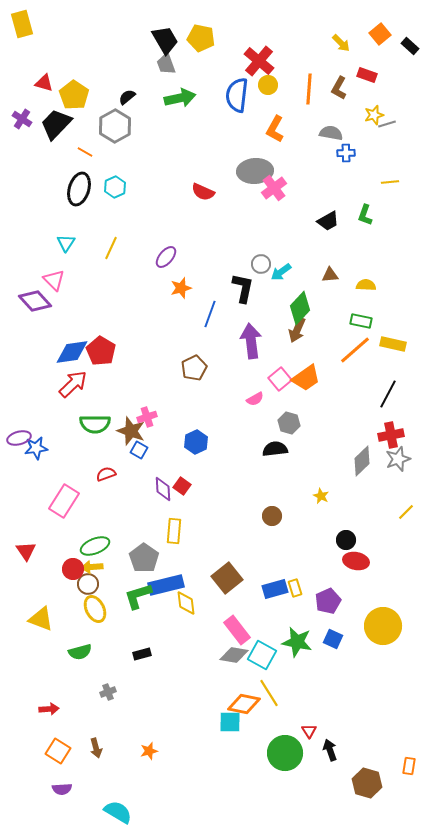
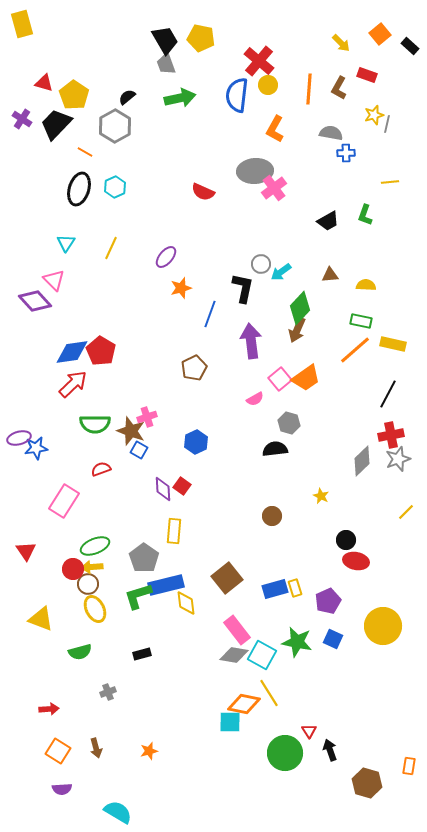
gray line at (387, 124): rotated 60 degrees counterclockwise
red semicircle at (106, 474): moved 5 px left, 5 px up
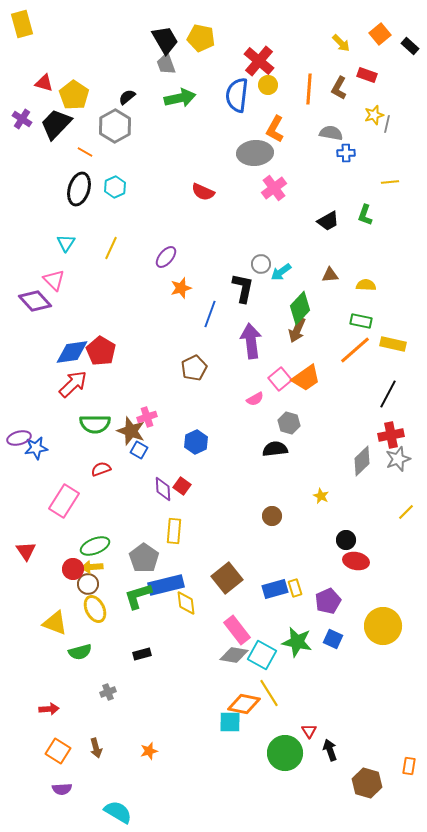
gray ellipse at (255, 171): moved 18 px up
yellow triangle at (41, 619): moved 14 px right, 4 px down
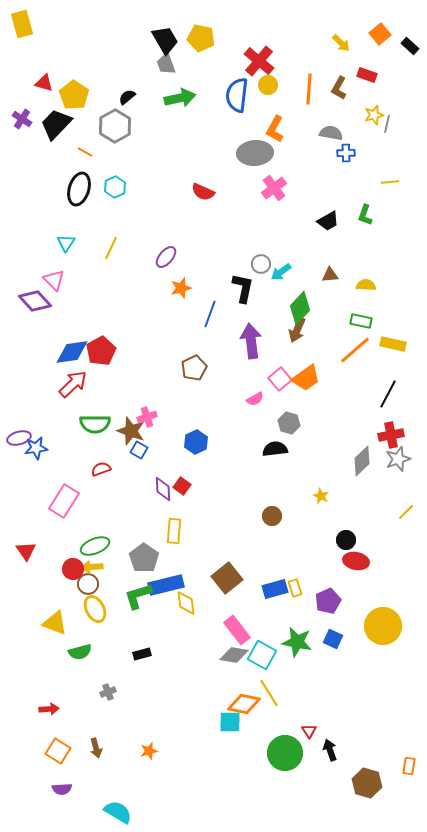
red pentagon at (101, 351): rotated 12 degrees clockwise
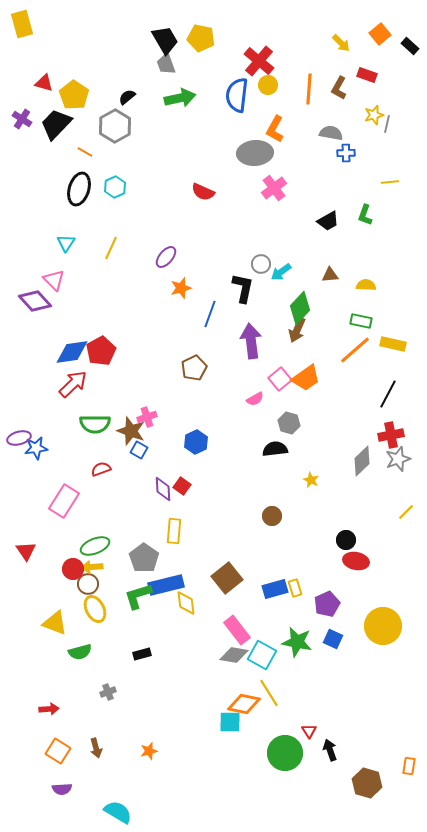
yellow star at (321, 496): moved 10 px left, 16 px up
purple pentagon at (328, 601): moved 1 px left, 3 px down
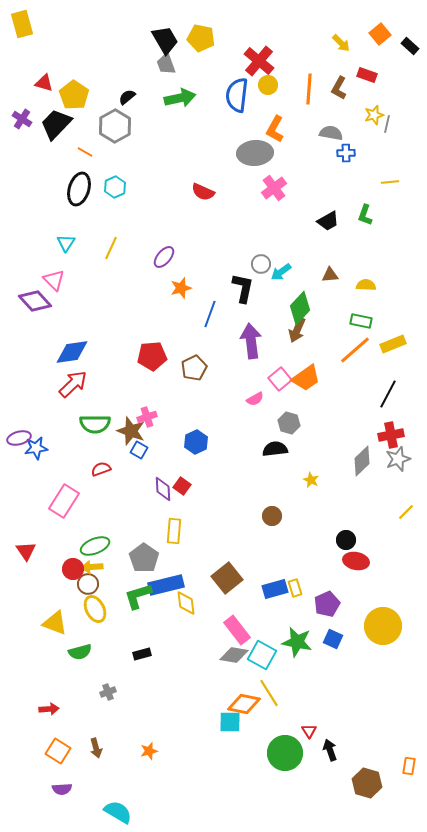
purple ellipse at (166, 257): moved 2 px left
yellow rectangle at (393, 344): rotated 35 degrees counterclockwise
red pentagon at (101, 351): moved 51 px right, 5 px down; rotated 24 degrees clockwise
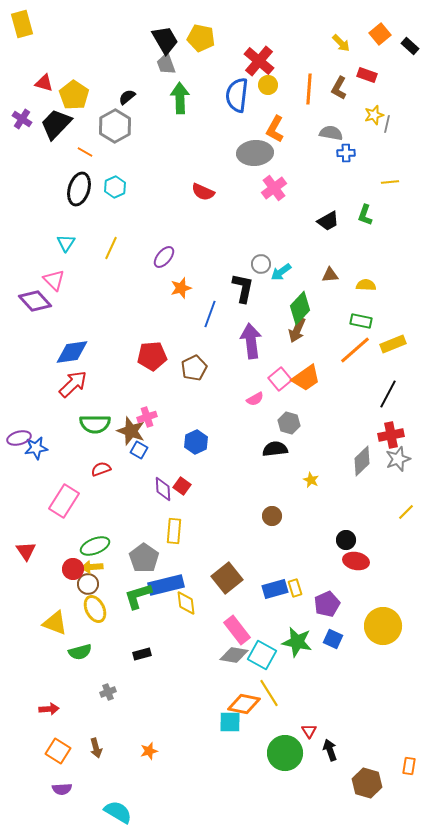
green arrow at (180, 98): rotated 80 degrees counterclockwise
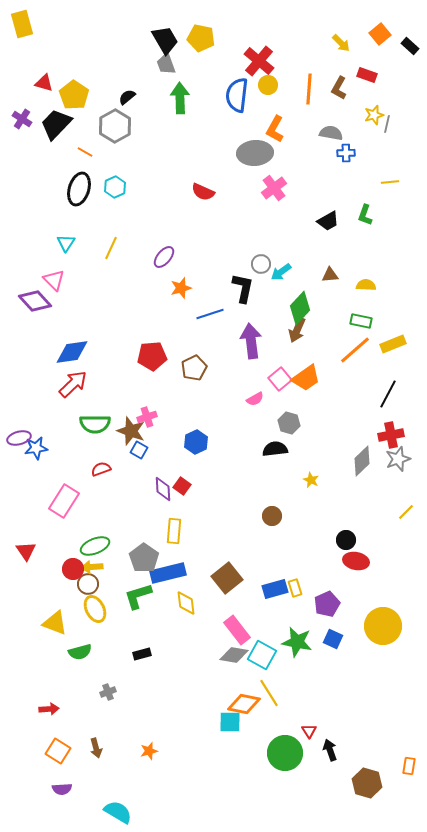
blue line at (210, 314): rotated 52 degrees clockwise
blue rectangle at (166, 585): moved 2 px right, 12 px up
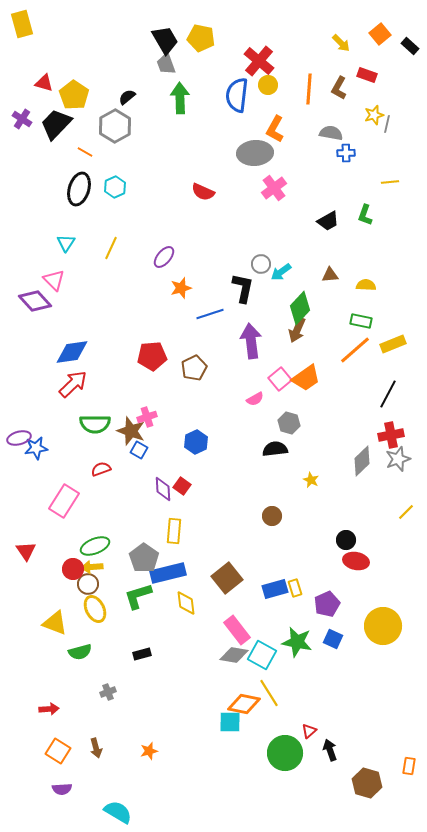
red triangle at (309, 731): rotated 21 degrees clockwise
